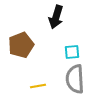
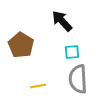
black arrow: moved 6 px right, 4 px down; rotated 120 degrees clockwise
brown pentagon: rotated 20 degrees counterclockwise
gray semicircle: moved 3 px right
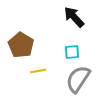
black arrow: moved 12 px right, 4 px up
gray semicircle: rotated 36 degrees clockwise
yellow line: moved 15 px up
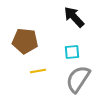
brown pentagon: moved 4 px right, 4 px up; rotated 25 degrees counterclockwise
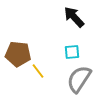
brown pentagon: moved 7 px left, 13 px down
yellow line: rotated 63 degrees clockwise
gray semicircle: moved 1 px right
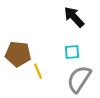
yellow line: rotated 14 degrees clockwise
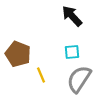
black arrow: moved 2 px left, 1 px up
brown pentagon: rotated 15 degrees clockwise
yellow line: moved 3 px right, 4 px down
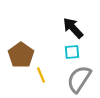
black arrow: moved 1 px right, 12 px down
brown pentagon: moved 3 px right, 1 px down; rotated 15 degrees clockwise
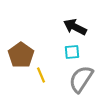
black arrow: moved 2 px right, 1 px up; rotated 20 degrees counterclockwise
gray semicircle: moved 2 px right
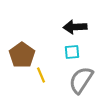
black arrow: rotated 30 degrees counterclockwise
brown pentagon: moved 1 px right
gray semicircle: moved 1 px down
